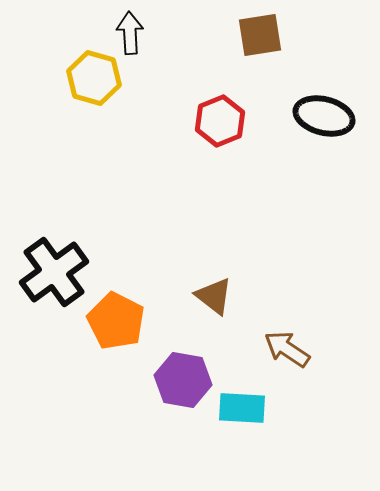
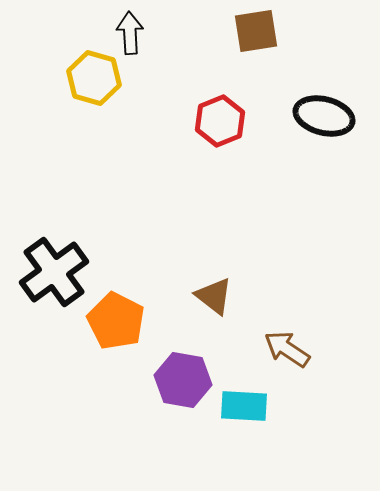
brown square: moved 4 px left, 4 px up
cyan rectangle: moved 2 px right, 2 px up
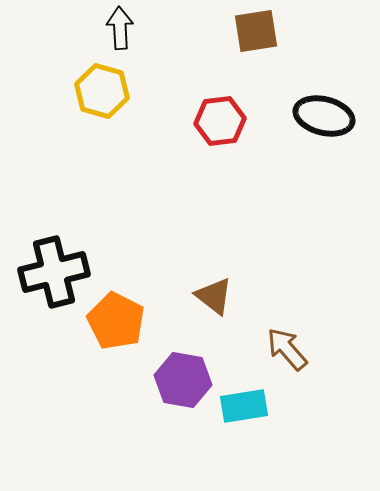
black arrow: moved 10 px left, 5 px up
yellow hexagon: moved 8 px right, 13 px down
red hexagon: rotated 15 degrees clockwise
black cross: rotated 22 degrees clockwise
brown arrow: rotated 15 degrees clockwise
cyan rectangle: rotated 12 degrees counterclockwise
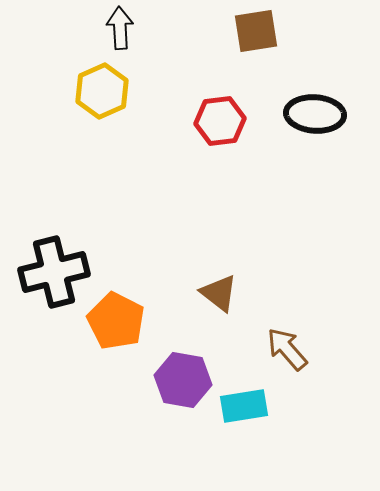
yellow hexagon: rotated 20 degrees clockwise
black ellipse: moved 9 px left, 2 px up; rotated 10 degrees counterclockwise
brown triangle: moved 5 px right, 3 px up
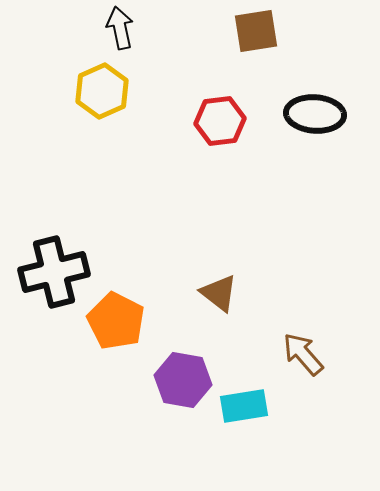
black arrow: rotated 9 degrees counterclockwise
brown arrow: moved 16 px right, 5 px down
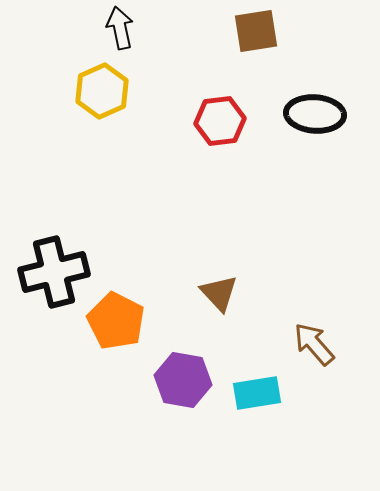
brown triangle: rotated 9 degrees clockwise
brown arrow: moved 11 px right, 10 px up
cyan rectangle: moved 13 px right, 13 px up
